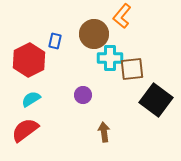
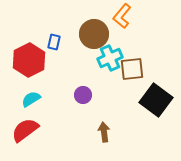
blue rectangle: moved 1 px left, 1 px down
cyan cross: rotated 25 degrees counterclockwise
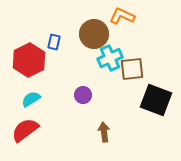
orange L-shape: rotated 75 degrees clockwise
black square: rotated 16 degrees counterclockwise
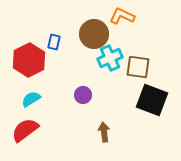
brown square: moved 6 px right, 2 px up; rotated 15 degrees clockwise
black square: moved 4 px left
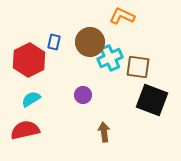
brown circle: moved 4 px left, 8 px down
red semicircle: rotated 24 degrees clockwise
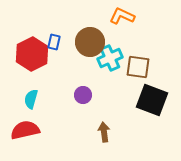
red hexagon: moved 3 px right, 6 px up
cyan semicircle: rotated 42 degrees counterclockwise
